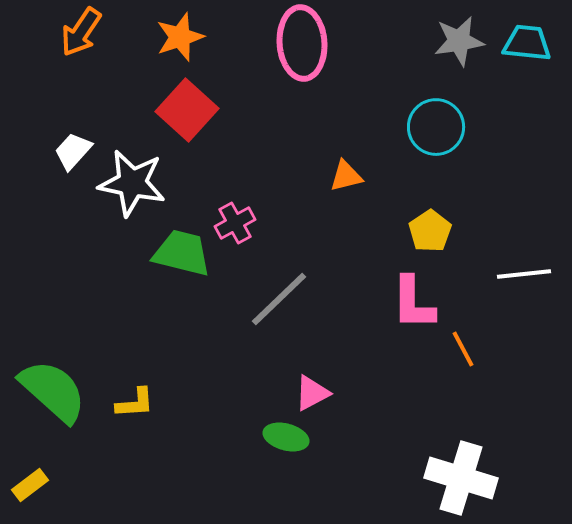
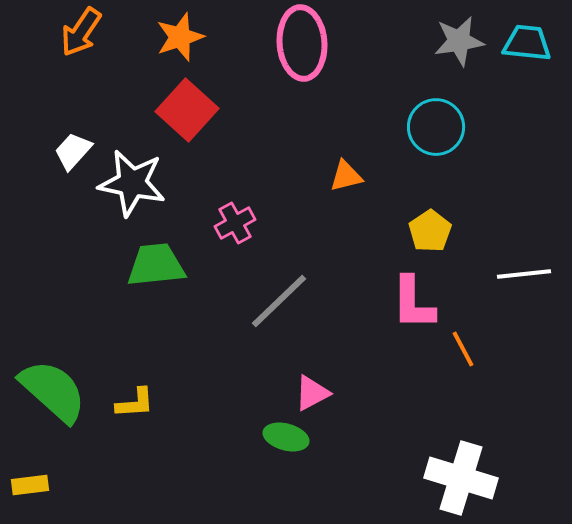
green trapezoid: moved 26 px left, 12 px down; rotated 20 degrees counterclockwise
gray line: moved 2 px down
yellow rectangle: rotated 30 degrees clockwise
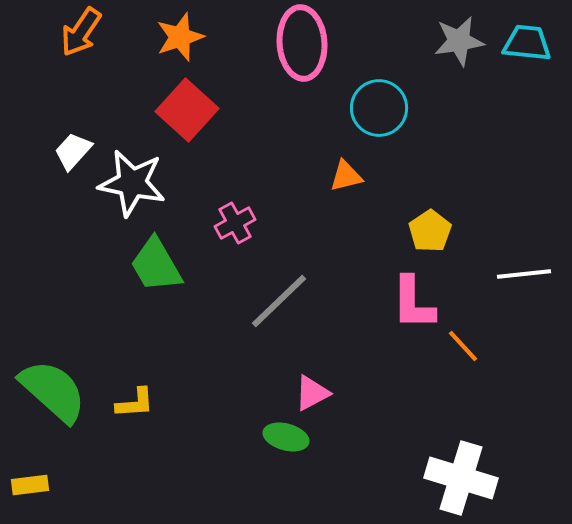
cyan circle: moved 57 px left, 19 px up
green trapezoid: rotated 114 degrees counterclockwise
orange line: moved 3 px up; rotated 15 degrees counterclockwise
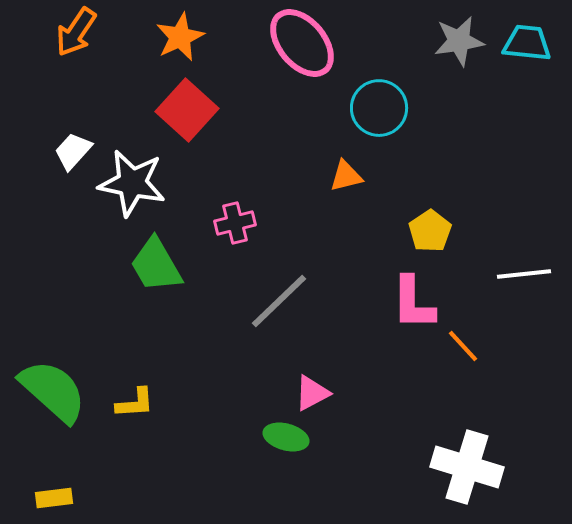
orange arrow: moved 5 px left
orange star: rotated 6 degrees counterclockwise
pink ellipse: rotated 36 degrees counterclockwise
pink cross: rotated 15 degrees clockwise
white cross: moved 6 px right, 11 px up
yellow rectangle: moved 24 px right, 13 px down
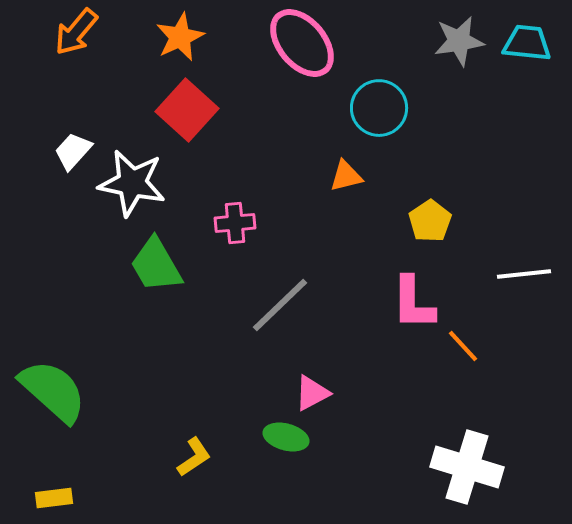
orange arrow: rotated 6 degrees clockwise
pink cross: rotated 9 degrees clockwise
yellow pentagon: moved 10 px up
gray line: moved 1 px right, 4 px down
yellow L-shape: moved 59 px right, 54 px down; rotated 30 degrees counterclockwise
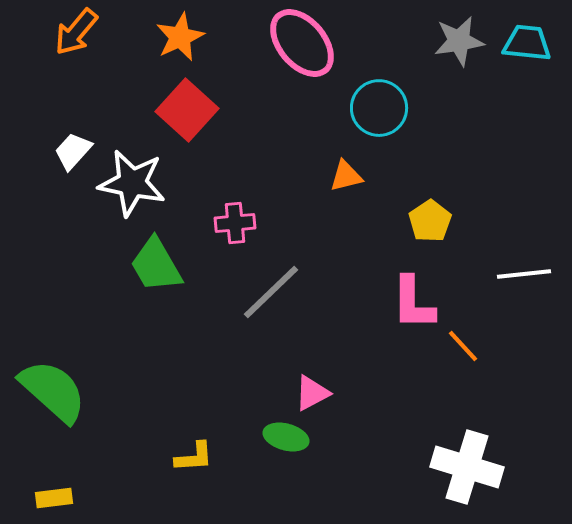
gray line: moved 9 px left, 13 px up
yellow L-shape: rotated 30 degrees clockwise
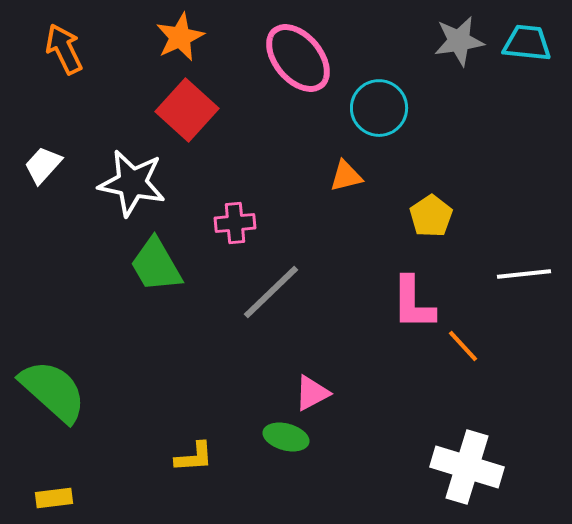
orange arrow: moved 12 px left, 17 px down; rotated 114 degrees clockwise
pink ellipse: moved 4 px left, 15 px down
white trapezoid: moved 30 px left, 14 px down
yellow pentagon: moved 1 px right, 5 px up
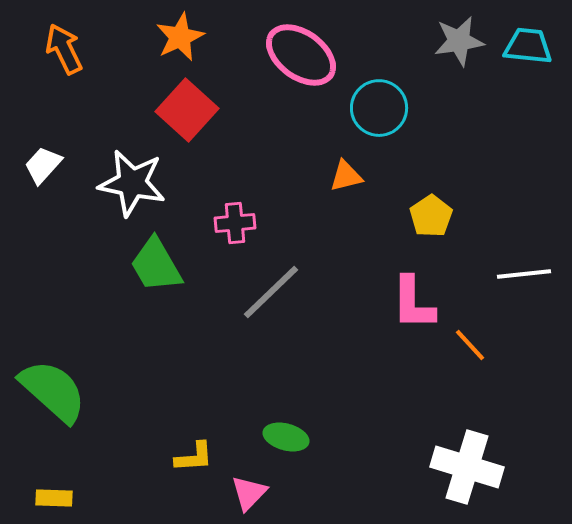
cyan trapezoid: moved 1 px right, 3 px down
pink ellipse: moved 3 px right, 3 px up; rotated 14 degrees counterclockwise
orange line: moved 7 px right, 1 px up
pink triangle: moved 63 px left, 100 px down; rotated 18 degrees counterclockwise
yellow rectangle: rotated 9 degrees clockwise
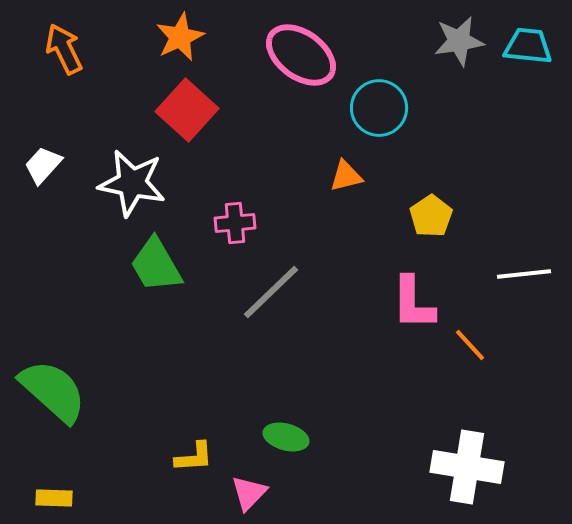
white cross: rotated 8 degrees counterclockwise
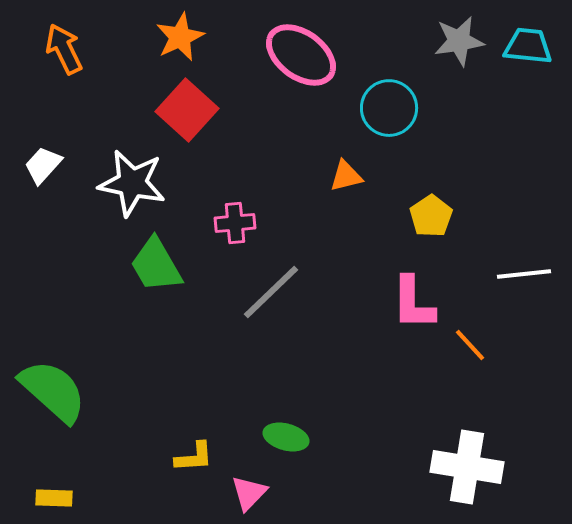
cyan circle: moved 10 px right
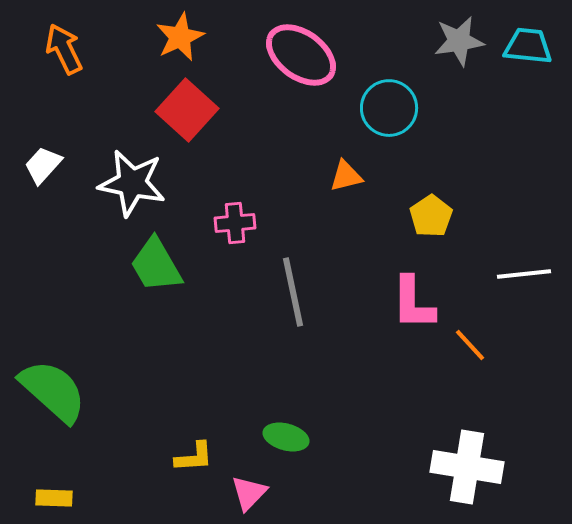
gray line: moved 22 px right; rotated 58 degrees counterclockwise
